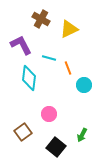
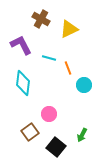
cyan diamond: moved 6 px left, 5 px down
brown square: moved 7 px right
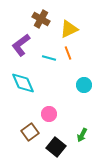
purple L-shape: rotated 100 degrees counterclockwise
orange line: moved 15 px up
cyan diamond: rotated 30 degrees counterclockwise
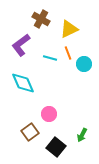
cyan line: moved 1 px right
cyan circle: moved 21 px up
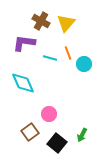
brown cross: moved 2 px down
yellow triangle: moved 3 px left, 6 px up; rotated 24 degrees counterclockwise
purple L-shape: moved 3 px right, 2 px up; rotated 45 degrees clockwise
black square: moved 1 px right, 4 px up
